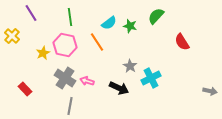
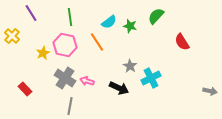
cyan semicircle: moved 1 px up
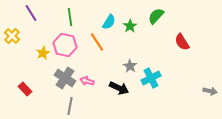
cyan semicircle: rotated 21 degrees counterclockwise
green star: rotated 24 degrees clockwise
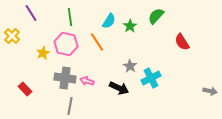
cyan semicircle: moved 1 px up
pink hexagon: moved 1 px right, 1 px up
gray cross: rotated 25 degrees counterclockwise
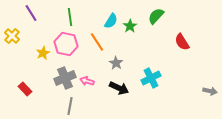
cyan semicircle: moved 2 px right
gray star: moved 14 px left, 3 px up
gray cross: rotated 30 degrees counterclockwise
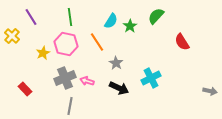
purple line: moved 4 px down
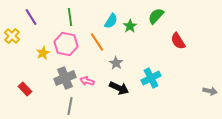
red semicircle: moved 4 px left, 1 px up
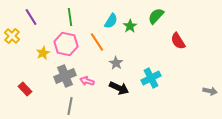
gray cross: moved 2 px up
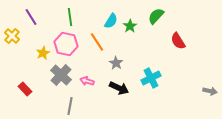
gray cross: moved 4 px left, 1 px up; rotated 25 degrees counterclockwise
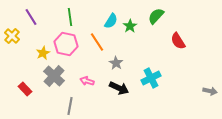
gray cross: moved 7 px left, 1 px down
